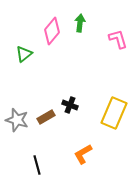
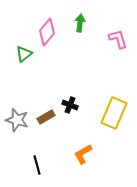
pink diamond: moved 5 px left, 1 px down
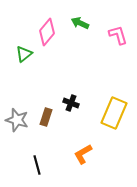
green arrow: rotated 72 degrees counterclockwise
pink L-shape: moved 4 px up
black cross: moved 1 px right, 2 px up
brown rectangle: rotated 42 degrees counterclockwise
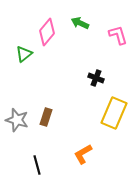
black cross: moved 25 px right, 25 px up
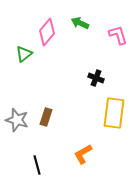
yellow rectangle: rotated 16 degrees counterclockwise
